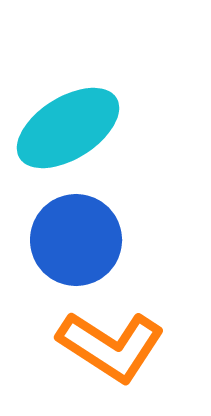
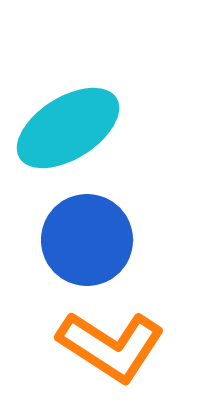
blue circle: moved 11 px right
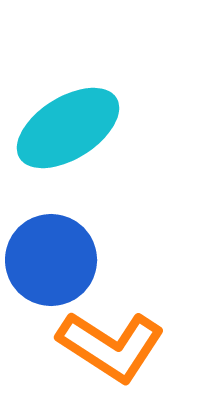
blue circle: moved 36 px left, 20 px down
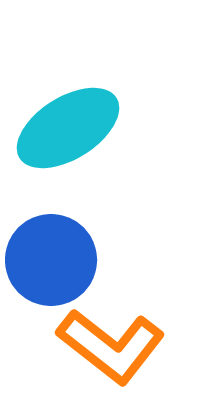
orange L-shape: rotated 5 degrees clockwise
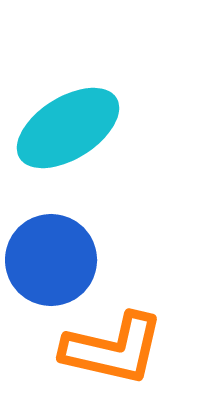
orange L-shape: moved 2 px right, 3 px down; rotated 25 degrees counterclockwise
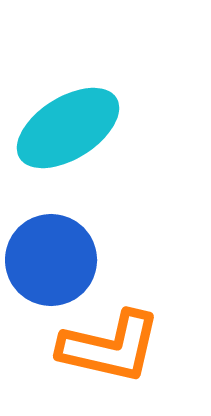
orange L-shape: moved 3 px left, 2 px up
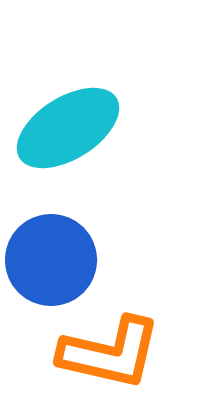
orange L-shape: moved 6 px down
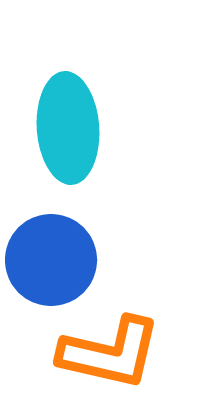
cyan ellipse: rotated 62 degrees counterclockwise
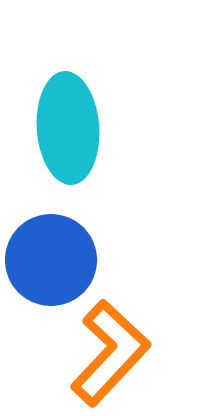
orange L-shape: rotated 60 degrees counterclockwise
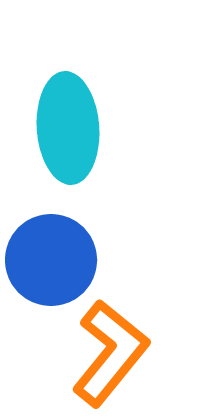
orange L-shape: rotated 4 degrees counterclockwise
